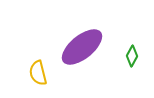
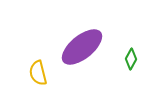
green diamond: moved 1 px left, 3 px down
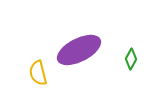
purple ellipse: moved 3 px left, 3 px down; rotated 12 degrees clockwise
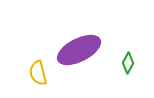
green diamond: moved 3 px left, 4 px down
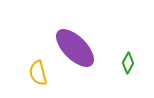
purple ellipse: moved 4 px left, 2 px up; rotated 72 degrees clockwise
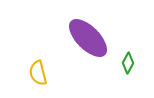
purple ellipse: moved 13 px right, 10 px up
